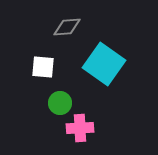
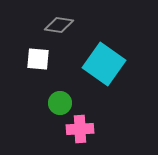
gray diamond: moved 8 px left, 2 px up; rotated 12 degrees clockwise
white square: moved 5 px left, 8 px up
pink cross: moved 1 px down
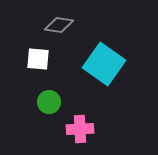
green circle: moved 11 px left, 1 px up
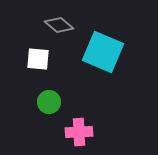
gray diamond: rotated 32 degrees clockwise
cyan square: moved 1 px left, 12 px up; rotated 12 degrees counterclockwise
pink cross: moved 1 px left, 3 px down
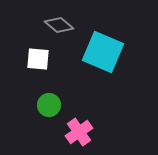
green circle: moved 3 px down
pink cross: rotated 32 degrees counterclockwise
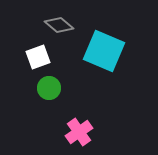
cyan square: moved 1 px right, 1 px up
white square: moved 2 px up; rotated 25 degrees counterclockwise
green circle: moved 17 px up
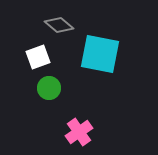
cyan square: moved 4 px left, 3 px down; rotated 12 degrees counterclockwise
